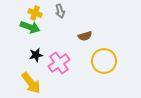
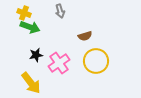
yellow cross: moved 11 px left
yellow circle: moved 8 px left
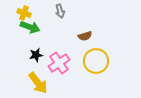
yellow arrow: moved 7 px right
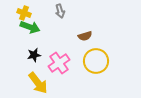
black star: moved 2 px left
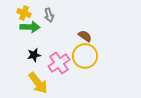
gray arrow: moved 11 px left, 4 px down
green arrow: rotated 18 degrees counterclockwise
brown semicircle: rotated 128 degrees counterclockwise
yellow circle: moved 11 px left, 5 px up
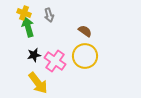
green arrow: moved 2 px left; rotated 108 degrees counterclockwise
brown semicircle: moved 5 px up
pink cross: moved 4 px left, 2 px up; rotated 20 degrees counterclockwise
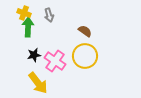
green arrow: rotated 18 degrees clockwise
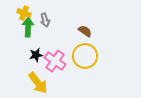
gray arrow: moved 4 px left, 5 px down
black star: moved 2 px right
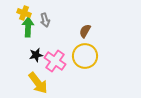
brown semicircle: rotated 96 degrees counterclockwise
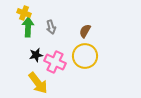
gray arrow: moved 6 px right, 7 px down
pink cross: moved 1 px down; rotated 10 degrees counterclockwise
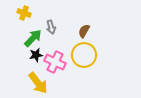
green arrow: moved 5 px right, 11 px down; rotated 42 degrees clockwise
brown semicircle: moved 1 px left
yellow circle: moved 1 px left, 1 px up
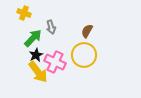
brown semicircle: moved 3 px right
black star: rotated 16 degrees counterclockwise
yellow arrow: moved 11 px up
